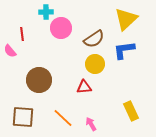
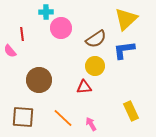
brown semicircle: moved 2 px right
yellow circle: moved 2 px down
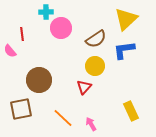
red triangle: rotated 42 degrees counterclockwise
brown square: moved 2 px left, 8 px up; rotated 15 degrees counterclockwise
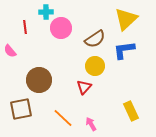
red line: moved 3 px right, 7 px up
brown semicircle: moved 1 px left
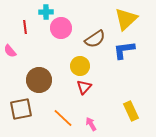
yellow circle: moved 15 px left
